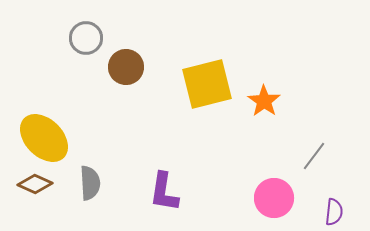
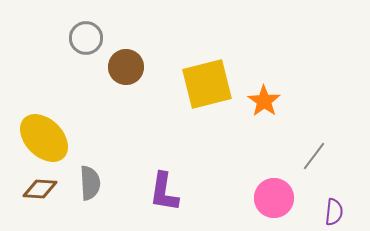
brown diamond: moved 5 px right, 5 px down; rotated 20 degrees counterclockwise
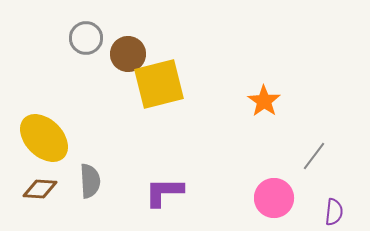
brown circle: moved 2 px right, 13 px up
yellow square: moved 48 px left
gray semicircle: moved 2 px up
purple L-shape: rotated 81 degrees clockwise
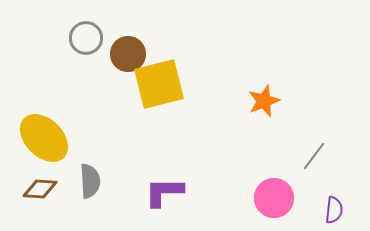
orange star: rotated 16 degrees clockwise
purple semicircle: moved 2 px up
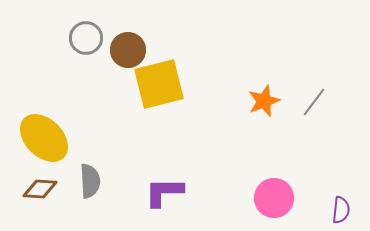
brown circle: moved 4 px up
gray line: moved 54 px up
purple semicircle: moved 7 px right
